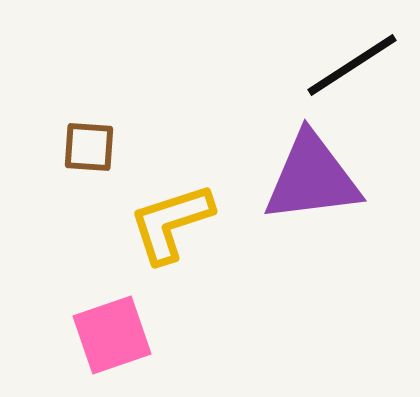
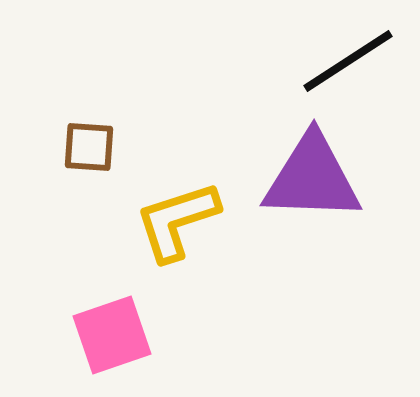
black line: moved 4 px left, 4 px up
purple triangle: rotated 9 degrees clockwise
yellow L-shape: moved 6 px right, 2 px up
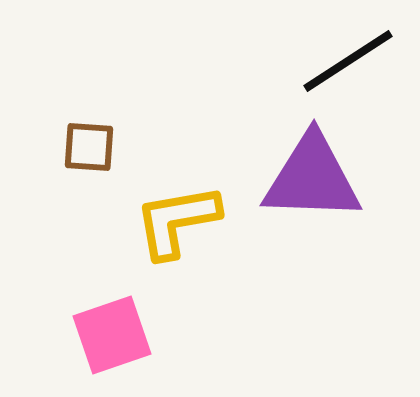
yellow L-shape: rotated 8 degrees clockwise
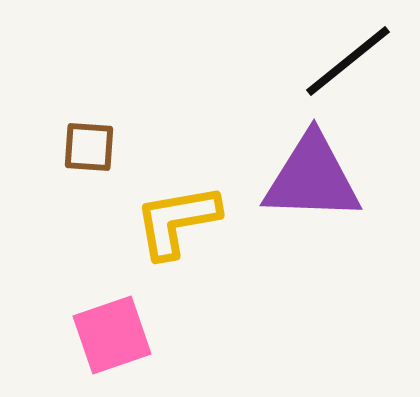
black line: rotated 6 degrees counterclockwise
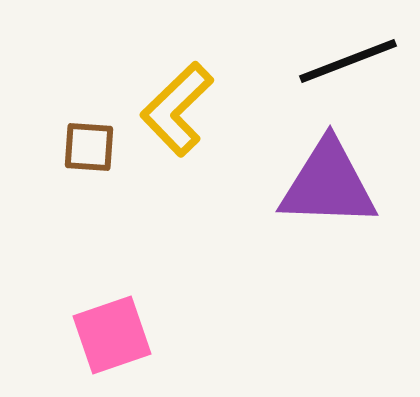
black line: rotated 18 degrees clockwise
purple triangle: moved 16 px right, 6 px down
yellow L-shape: moved 112 px up; rotated 34 degrees counterclockwise
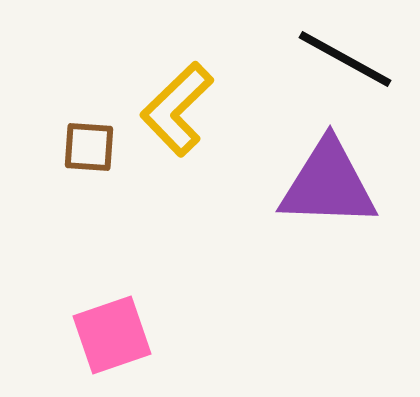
black line: moved 3 px left, 2 px up; rotated 50 degrees clockwise
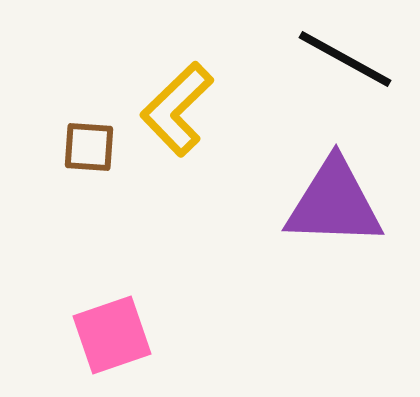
purple triangle: moved 6 px right, 19 px down
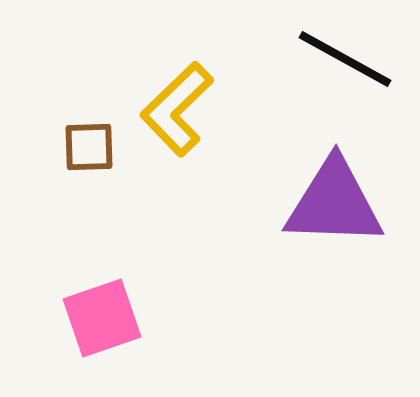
brown square: rotated 6 degrees counterclockwise
pink square: moved 10 px left, 17 px up
